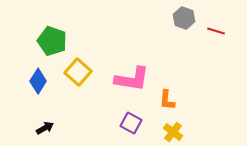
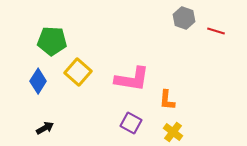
green pentagon: rotated 16 degrees counterclockwise
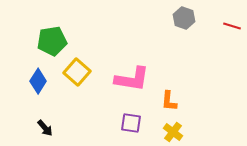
red line: moved 16 px right, 5 px up
green pentagon: rotated 12 degrees counterclockwise
yellow square: moved 1 px left
orange L-shape: moved 2 px right, 1 px down
purple square: rotated 20 degrees counterclockwise
black arrow: rotated 78 degrees clockwise
